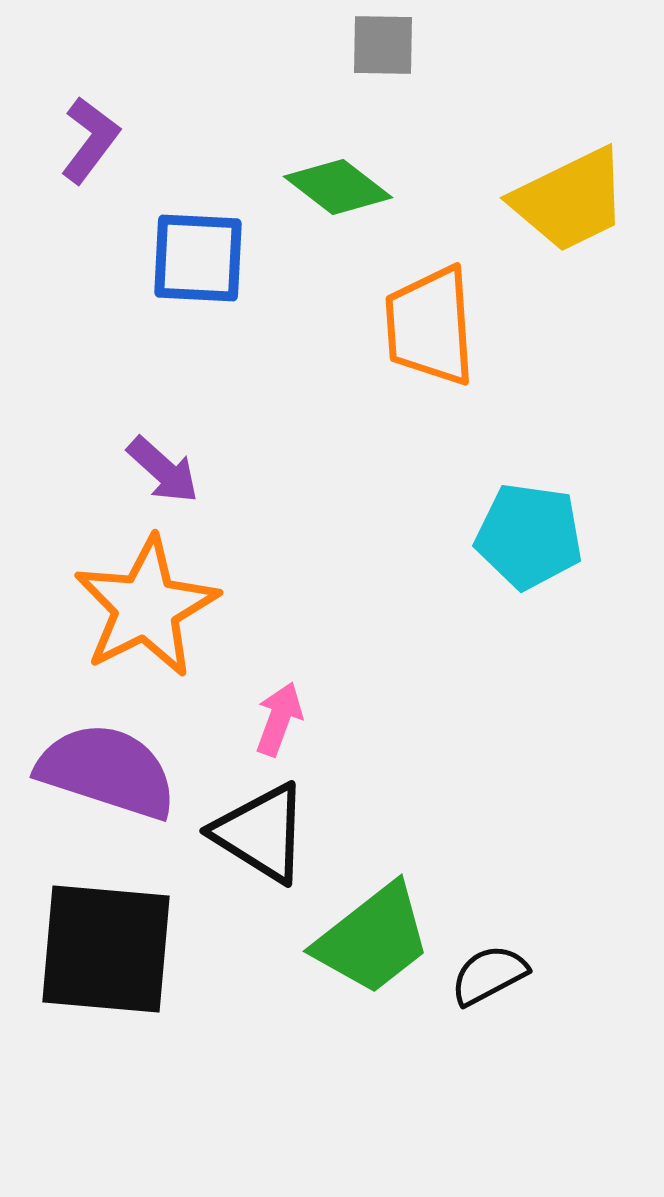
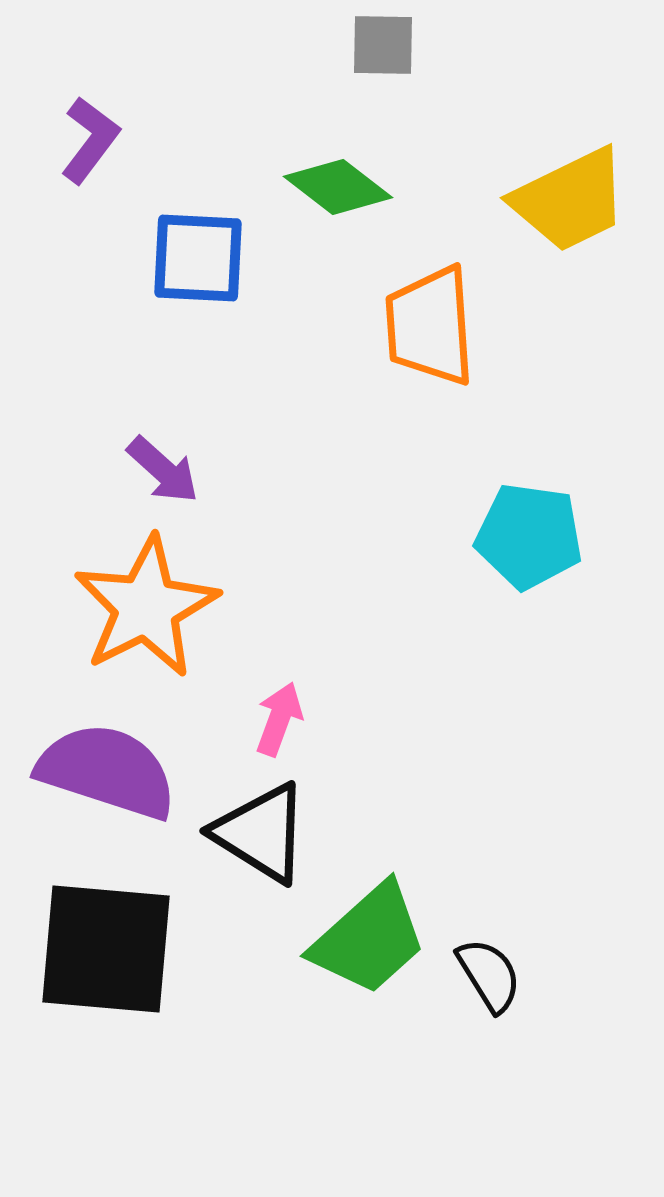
green trapezoid: moved 4 px left; rotated 4 degrees counterclockwise
black semicircle: rotated 86 degrees clockwise
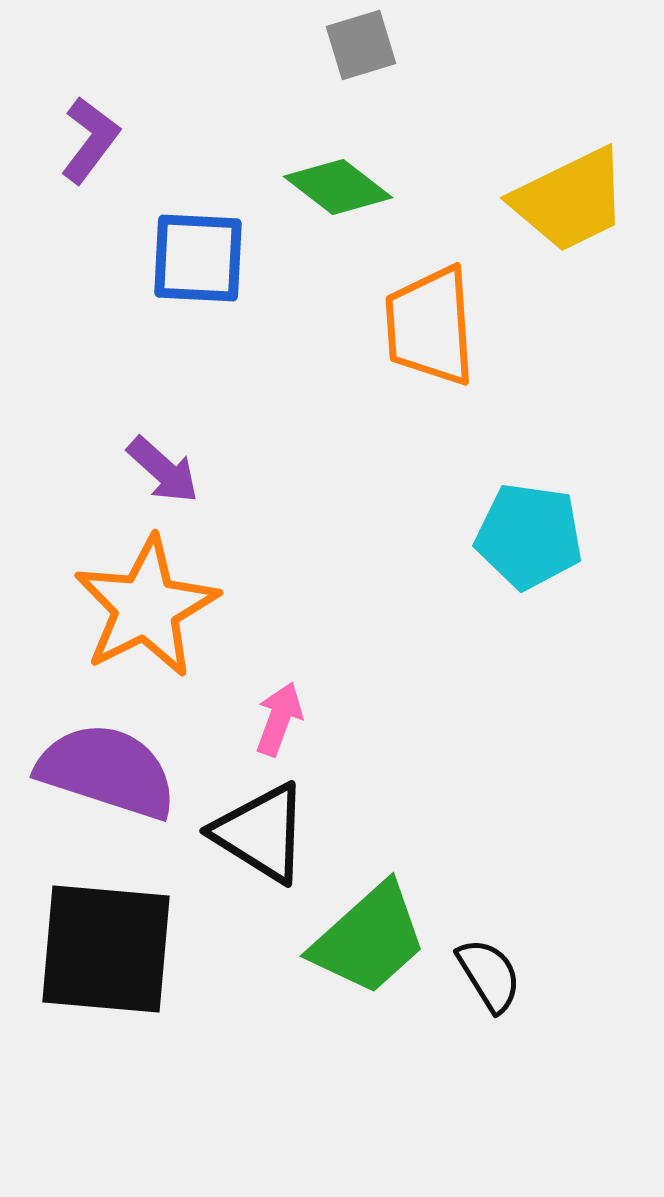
gray square: moved 22 px left; rotated 18 degrees counterclockwise
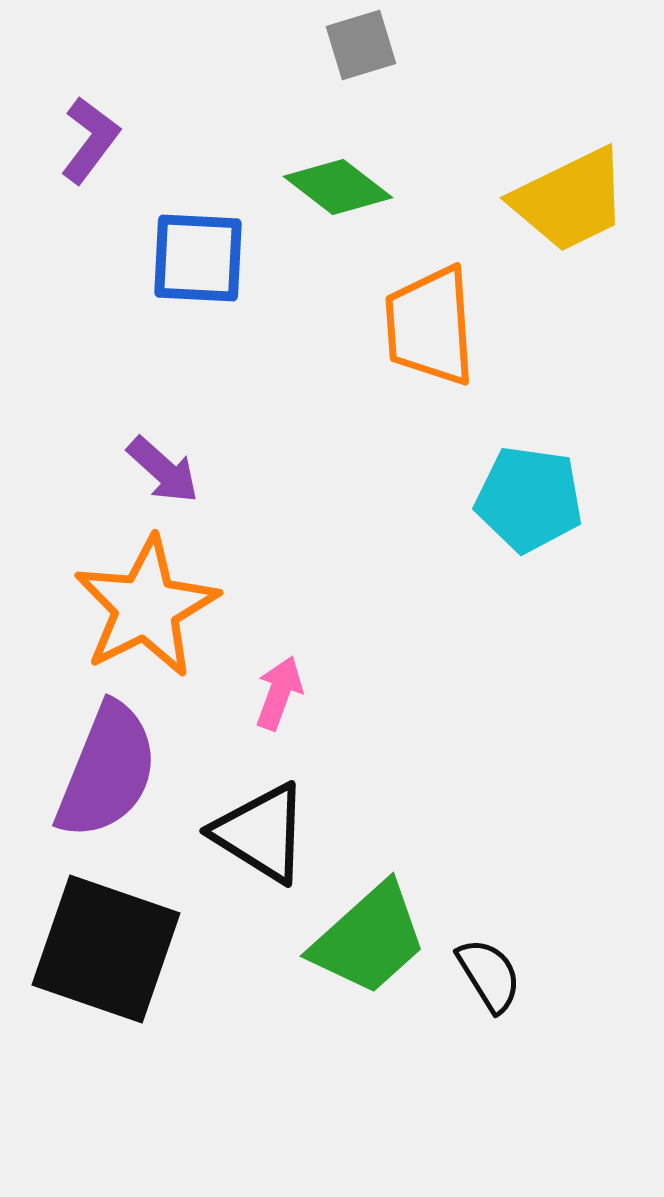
cyan pentagon: moved 37 px up
pink arrow: moved 26 px up
purple semicircle: rotated 94 degrees clockwise
black square: rotated 14 degrees clockwise
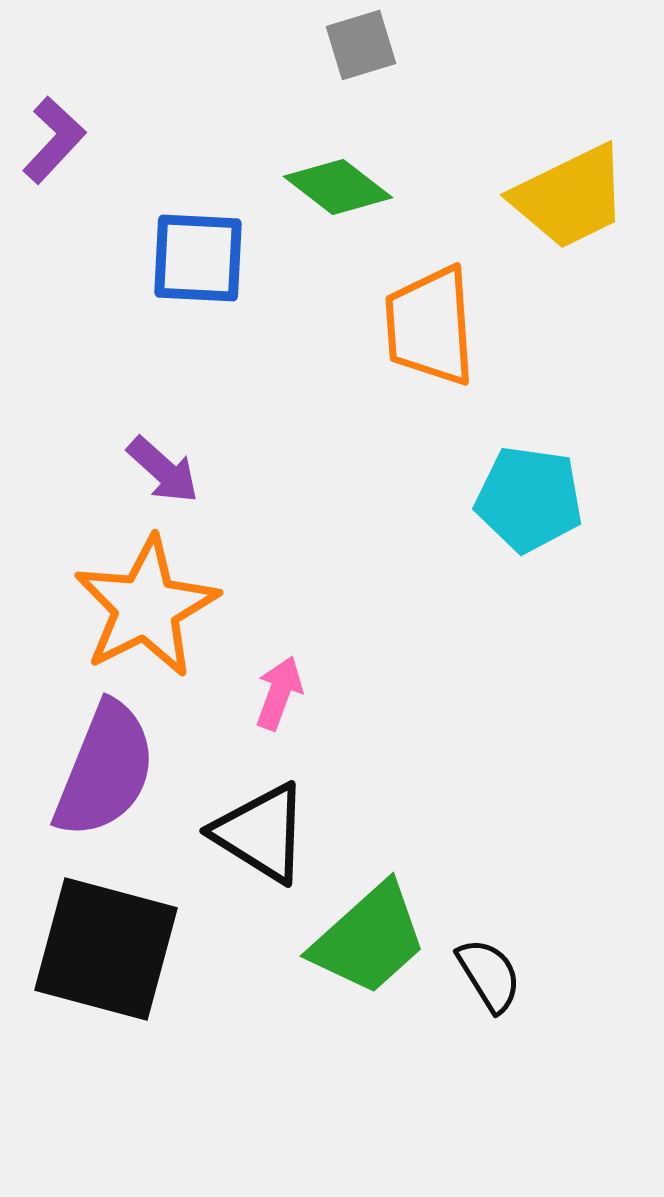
purple L-shape: moved 36 px left; rotated 6 degrees clockwise
yellow trapezoid: moved 3 px up
purple semicircle: moved 2 px left, 1 px up
black square: rotated 4 degrees counterclockwise
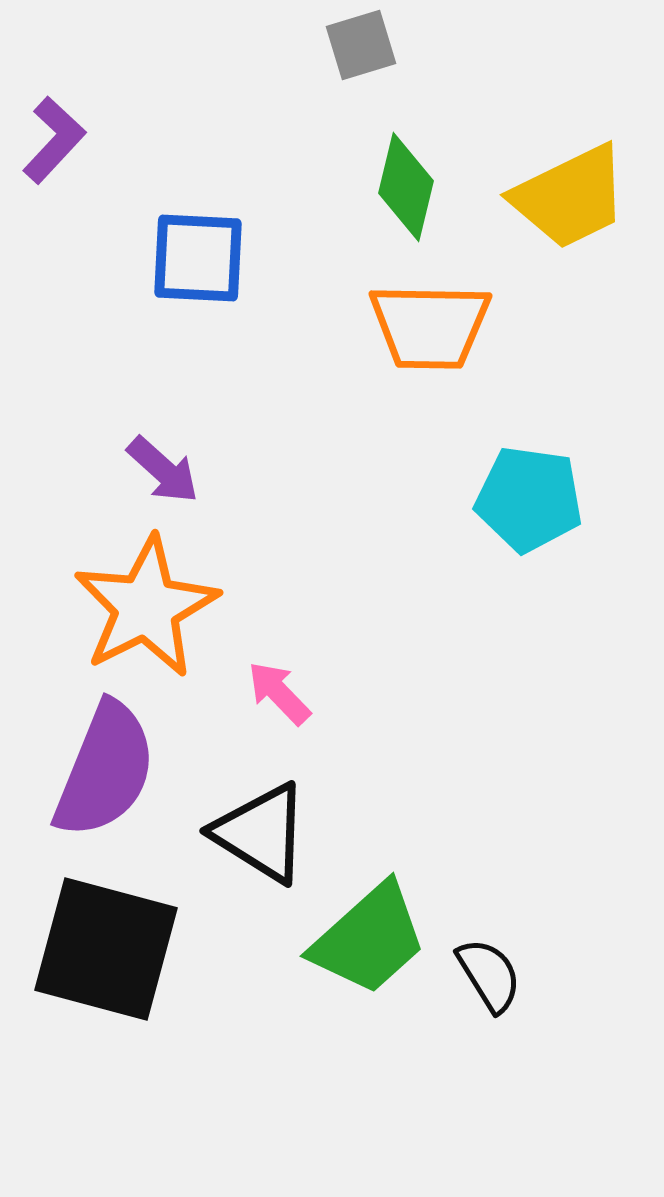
green diamond: moved 68 px right; rotated 66 degrees clockwise
orange trapezoid: rotated 85 degrees counterclockwise
pink arrow: rotated 64 degrees counterclockwise
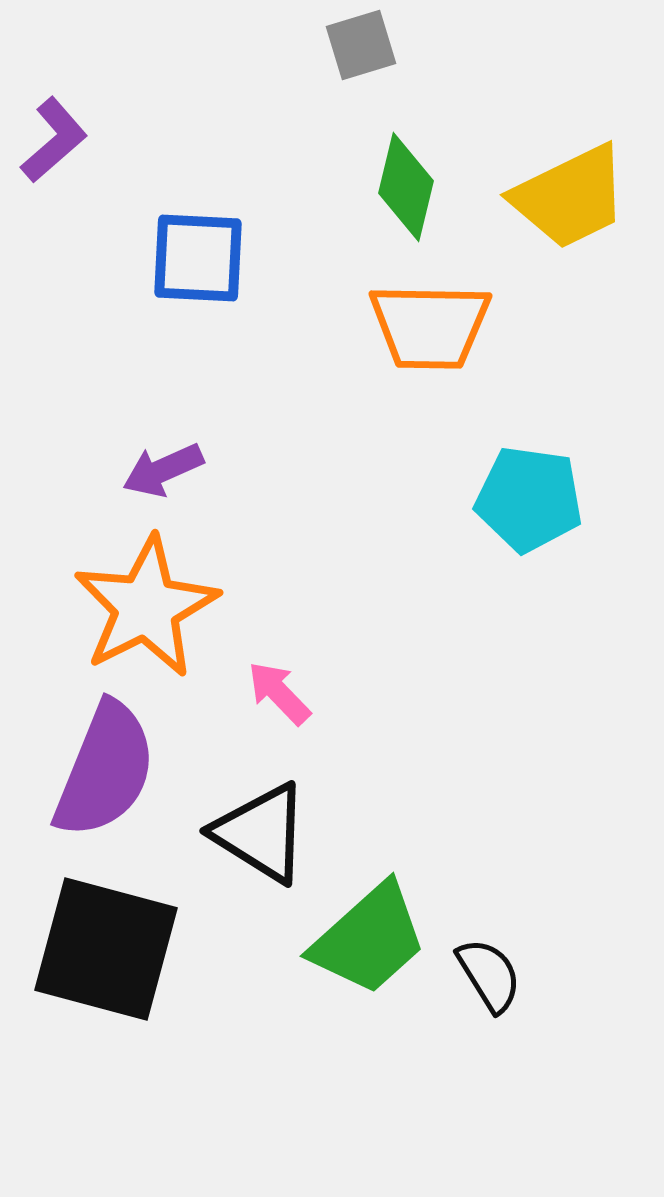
purple L-shape: rotated 6 degrees clockwise
purple arrow: rotated 114 degrees clockwise
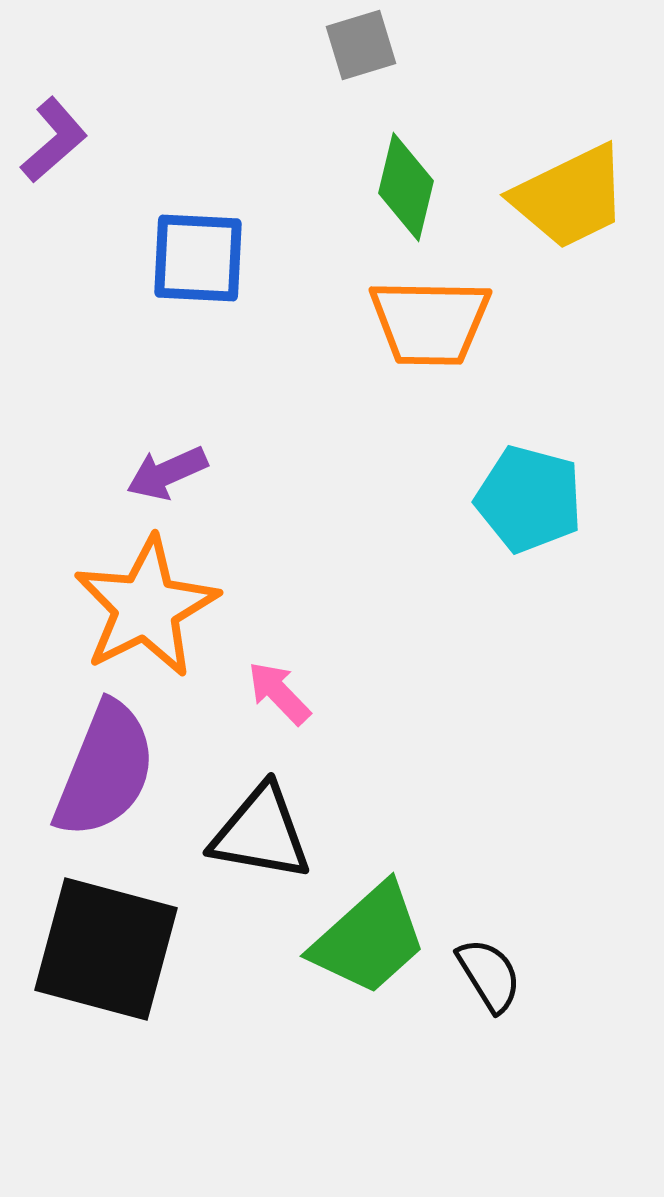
orange trapezoid: moved 4 px up
purple arrow: moved 4 px right, 3 px down
cyan pentagon: rotated 7 degrees clockwise
black triangle: rotated 22 degrees counterclockwise
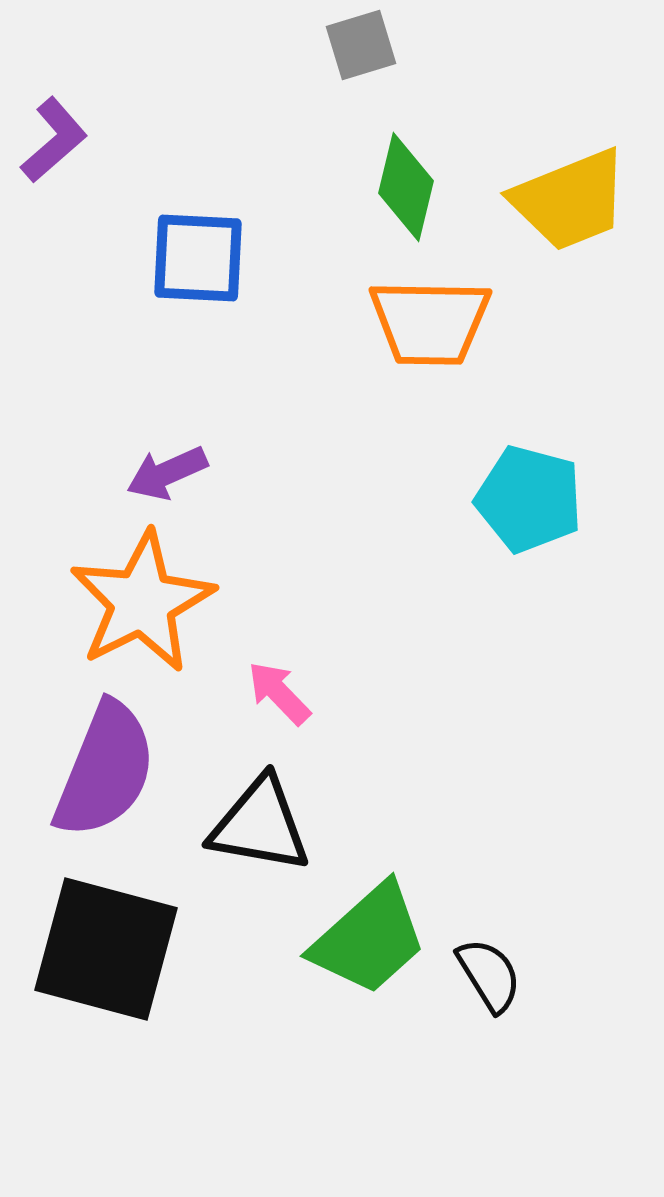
yellow trapezoid: moved 3 px down; rotated 4 degrees clockwise
orange star: moved 4 px left, 5 px up
black triangle: moved 1 px left, 8 px up
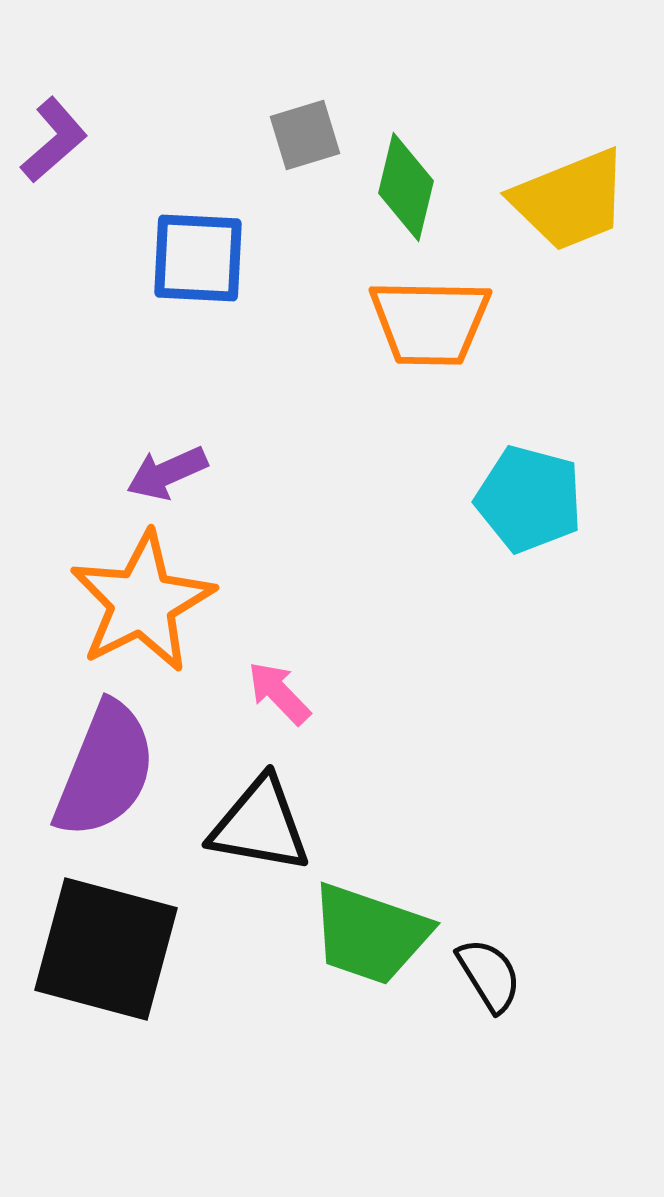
gray square: moved 56 px left, 90 px down
green trapezoid: moved 1 px right, 5 px up; rotated 61 degrees clockwise
